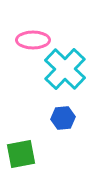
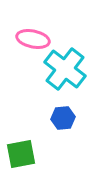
pink ellipse: moved 1 px up; rotated 12 degrees clockwise
cyan cross: rotated 6 degrees counterclockwise
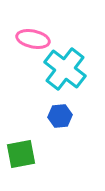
blue hexagon: moved 3 px left, 2 px up
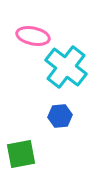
pink ellipse: moved 3 px up
cyan cross: moved 1 px right, 2 px up
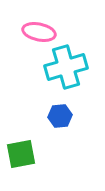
pink ellipse: moved 6 px right, 4 px up
cyan cross: rotated 36 degrees clockwise
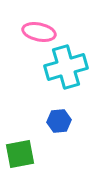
blue hexagon: moved 1 px left, 5 px down
green square: moved 1 px left
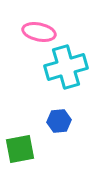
green square: moved 5 px up
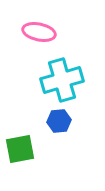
cyan cross: moved 4 px left, 13 px down
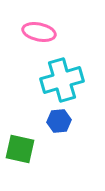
green square: rotated 24 degrees clockwise
